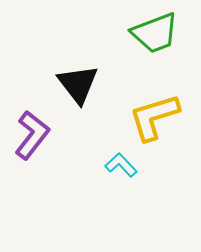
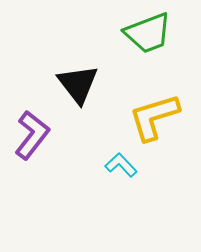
green trapezoid: moved 7 px left
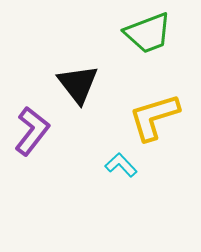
purple L-shape: moved 4 px up
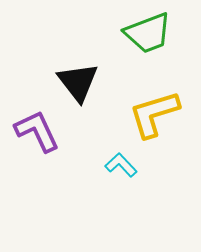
black triangle: moved 2 px up
yellow L-shape: moved 3 px up
purple L-shape: moved 5 px right; rotated 63 degrees counterclockwise
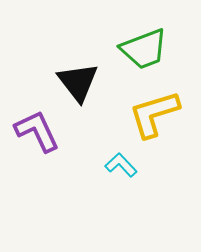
green trapezoid: moved 4 px left, 16 px down
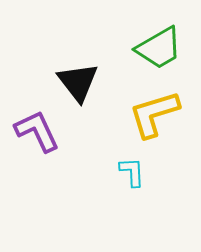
green trapezoid: moved 15 px right, 1 px up; rotated 9 degrees counterclockwise
cyan L-shape: moved 11 px right, 7 px down; rotated 40 degrees clockwise
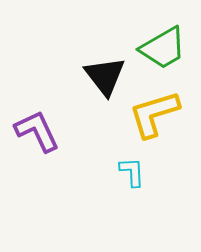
green trapezoid: moved 4 px right
black triangle: moved 27 px right, 6 px up
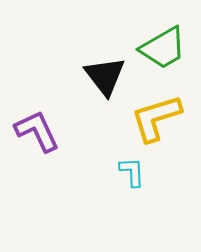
yellow L-shape: moved 2 px right, 4 px down
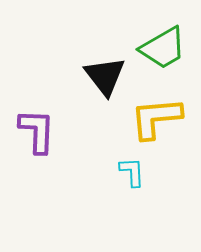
yellow L-shape: rotated 12 degrees clockwise
purple L-shape: rotated 27 degrees clockwise
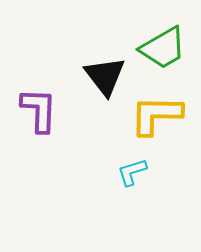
yellow L-shape: moved 3 px up; rotated 6 degrees clockwise
purple L-shape: moved 2 px right, 21 px up
cyan L-shape: rotated 104 degrees counterclockwise
